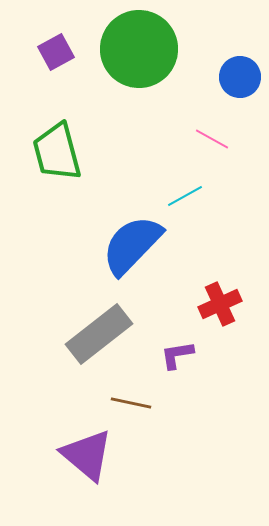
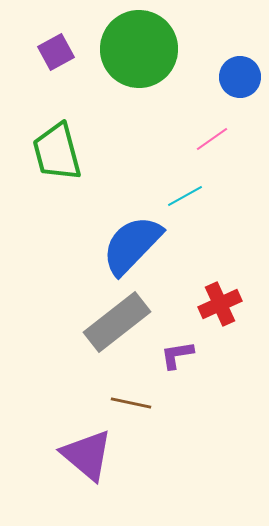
pink line: rotated 64 degrees counterclockwise
gray rectangle: moved 18 px right, 12 px up
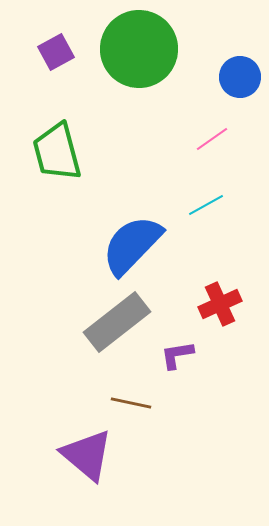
cyan line: moved 21 px right, 9 px down
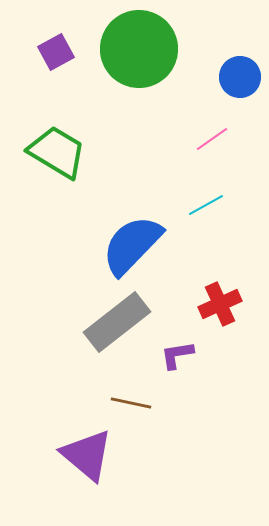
green trapezoid: rotated 136 degrees clockwise
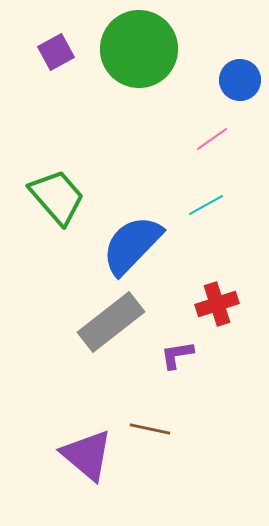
blue circle: moved 3 px down
green trapezoid: moved 45 px down; rotated 18 degrees clockwise
red cross: moved 3 px left; rotated 6 degrees clockwise
gray rectangle: moved 6 px left
brown line: moved 19 px right, 26 px down
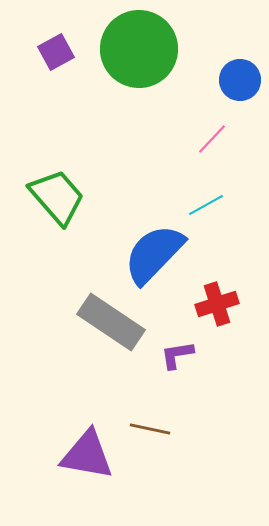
pink line: rotated 12 degrees counterclockwise
blue semicircle: moved 22 px right, 9 px down
gray rectangle: rotated 72 degrees clockwise
purple triangle: rotated 30 degrees counterclockwise
